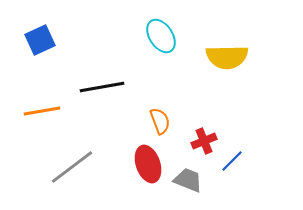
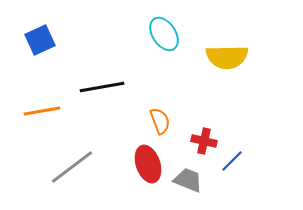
cyan ellipse: moved 3 px right, 2 px up
red cross: rotated 35 degrees clockwise
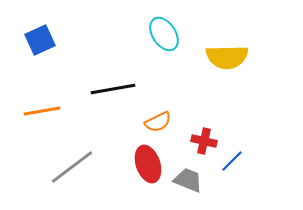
black line: moved 11 px right, 2 px down
orange semicircle: moved 2 px left, 1 px down; rotated 84 degrees clockwise
